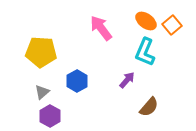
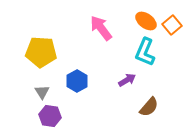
purple arrow: rotated 18 degrees clockwise
gray triangle: rotated 21 degrees counterclockwise
purple hexagon: rotated 20 degrees counterclockwise
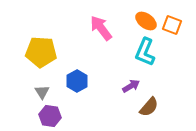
orange square: rotated 30 degrees counterclockwise
purple arrow: moved 4 px right, 6 px down
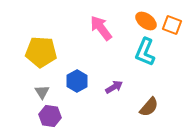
purple arrow: moved 17 px left, 1 px down
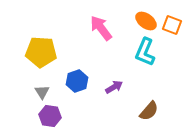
blue hexagon: rotated 10 degrees clockwise
brown semicircle: moved 4 px down
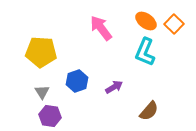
orange square: moved 2 px right, 1 px up; rotated 24 degrees clockwise
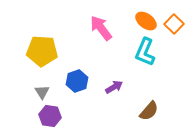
yellow pentagon: moved 1 px right, 1 px up
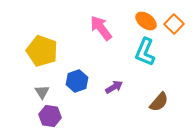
yellow pentagon: rotated 16 degrees clockwise
brown semicircle: moved 10 px right, 9 px up
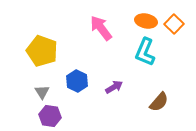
orange ellipse: rotated 25 degrees counterclockwise
blue hexagon: rotated 15 degrees counterclockwise
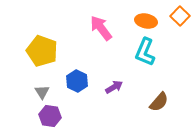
orange square: moved 6 px right, 8 px up
